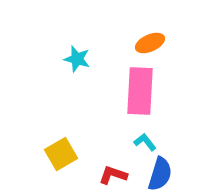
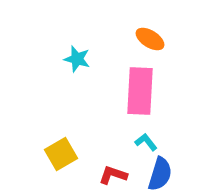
orange ellipse: moved 4 px up; rotated 56 degrees clockwise
cyan L-shape: moved 1 px right
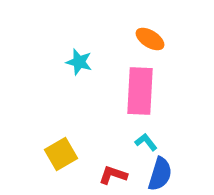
cyan star: moved 2 px right, 3 px down
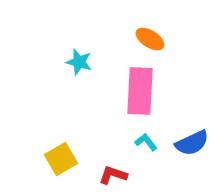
yellow square: moved 5 px down
blue semicircle: moved 32 px right, 31 px up; rotated 48 degrees clockwise
